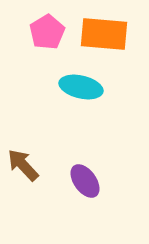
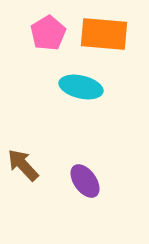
pink pentagon: moved 1 px right, 1 px down
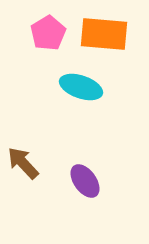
cyan ellipse: rotated 6 degrees clockwise
brown arrow: moved 2 px up
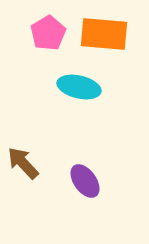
cyan ellipse: moved 2 px left; rotated 6 degrees counterclockwise
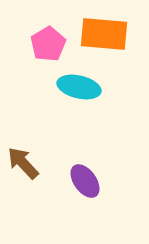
pink pentagon: moved 11 px down
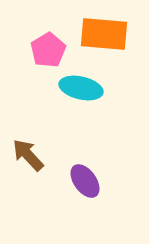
pink pentagon: moved 6 px down
cyan ellipse: moved 2 px right, 1 px down
brown arrow: moved 5 px right, 8 px up
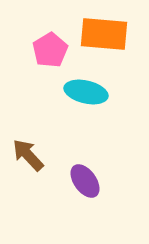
pink pentagon: moved 2 px right
cyan ellipse: moved 5 px right, 4 px down
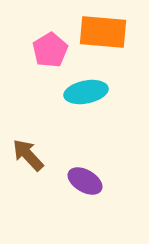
orange rectangle: moved 1 px left, 2 px up
cyan ellipse: rotated 24 degrees counterclockwise
purple ellipse: rotated 24 degrees counterclockwise
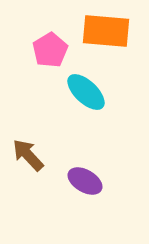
orange rectangle: moved 3 px right, 1 px up
cyan ellipse: rotated 54 degrees clockwise
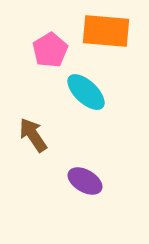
brown arrow: moved 5 px right, 20 px up; rotated 9 degrees clockwise
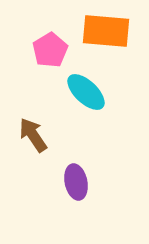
purple ellipse: moved 9 px left, 1 px down; rotated 48 degrees clockwise
